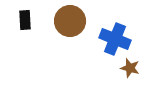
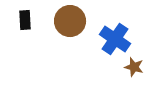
blue cross: rotated 12 degrees clockwise
brown star: moved 4 px right, 1 px up
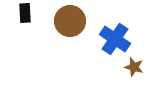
black rectangle: moved 7 px up
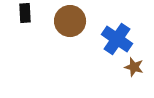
blue cross: moved 2 px right
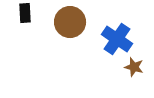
brown circle: moved 1 px down
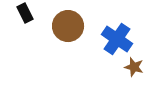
black rectangle: rotated 24 degrees counterclockwise
brown circle: moved 2 px left, 4 px down
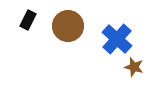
black rectangle: moved 3 px right, 7 px down; rotated 54 degrees clockwise
blue cross: rotated 8 degrees clockwise
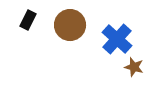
brown circle: moved 2 px right, 1 px up
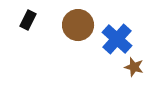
brown circle: moved 8 px right
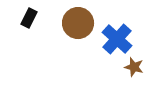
black rectangle: moved 1 px right, 2 px up
brown circle: moved 2 px up
